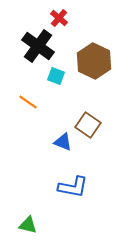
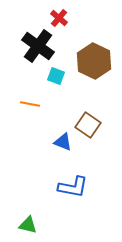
orange line: moved 2 px right, 2 px down; rotated 24 degrees counterclockwise
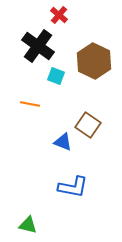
red cross: moved 3 px up
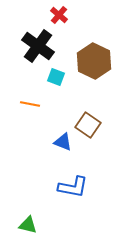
cyan square: moved 1 px down
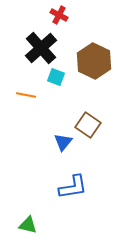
red cross: rotated 12 degrees counterclockwise
black cross: moved 3 px right, 2 px down; rotated 12 degrees clockwise
orange line: moved 4 px left, 9 px up
blue triangle: rotated 48 degrees clockwise
blue L-shape: rotated 20 degrees counterclockwise
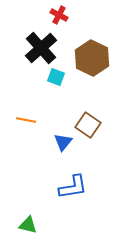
brown hexagon: moved 2 px left, 3 px up
orange line: moved 25 px down
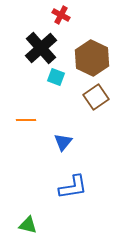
red cross: moved 2 px right
orange line: rotated 12 degrees counterclockwise
brown square: moved 8 px right, 28 px up; rotated 20 degrees clockwise
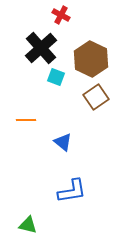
brown hexagon: moved 1 px left, 1 px down
blue triangle: rotated 30 degrees counterclockwise
blue L-shape: moved 1 px left, 4 px down
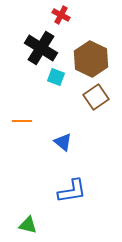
black cross: rotated 16 degrees counterclockwise
orange line: moved 4 px left, 1 px down
